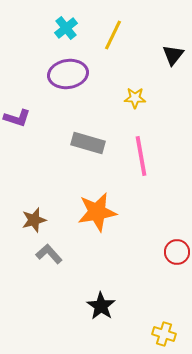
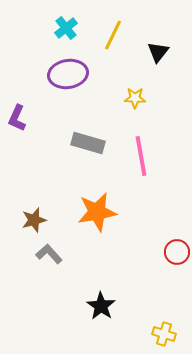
black triangle: moved 15 px left, 3 px up
purple L-shape: rotated 96 degrees clockwise
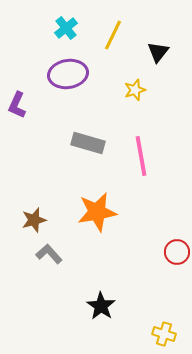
yellow star: moved 8 px up; rotated 20 degrees counterclockwise
purple L-shape: moved 13 px up
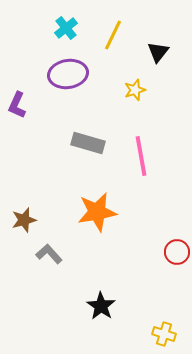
brown star: moved 10 px left
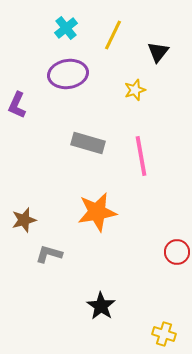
gray L-shape: rotated 32 degrees counterclockwise
